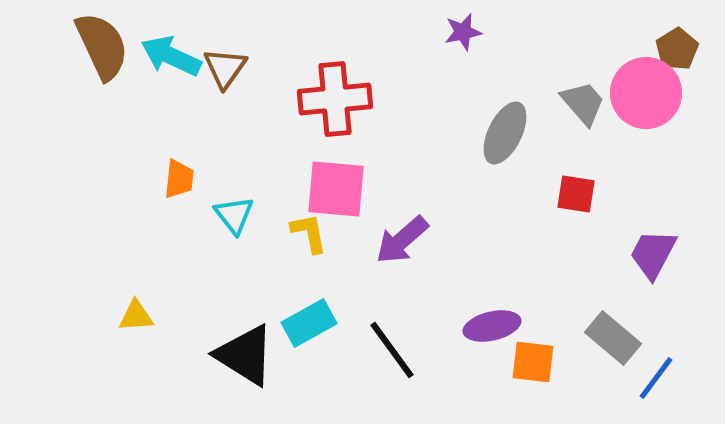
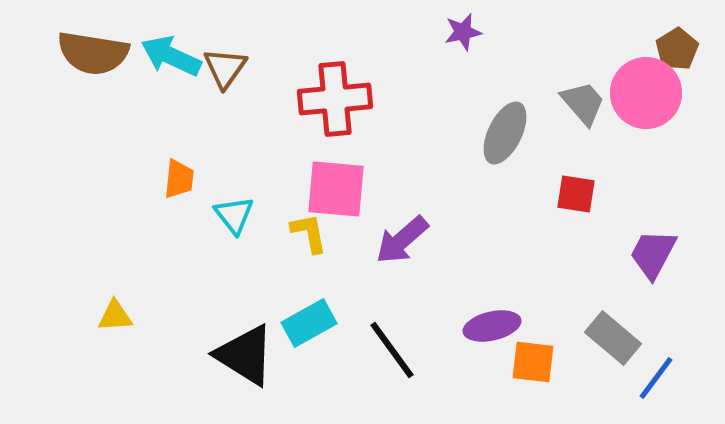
brown semicircle: moved 9 px left, 7 px down; rotated 124 degrees clockwise
yellow triangle: moved 21 px left
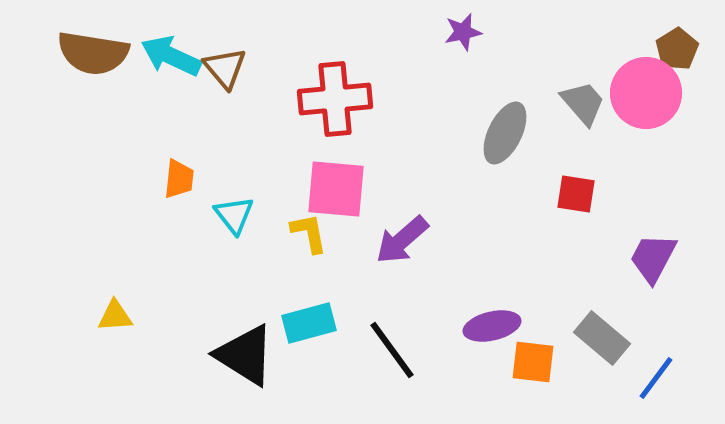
brown triangle: rotated 15 degrees counterclockwise
purple trapezoid: moved 4 px down
cyan rectangle: rotated 14 degrees clockwise
gray rectangle: moved 11 px left
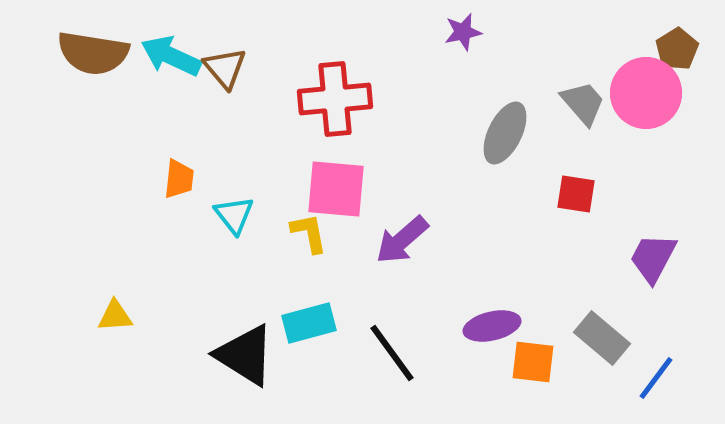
black line: moved 3 px down
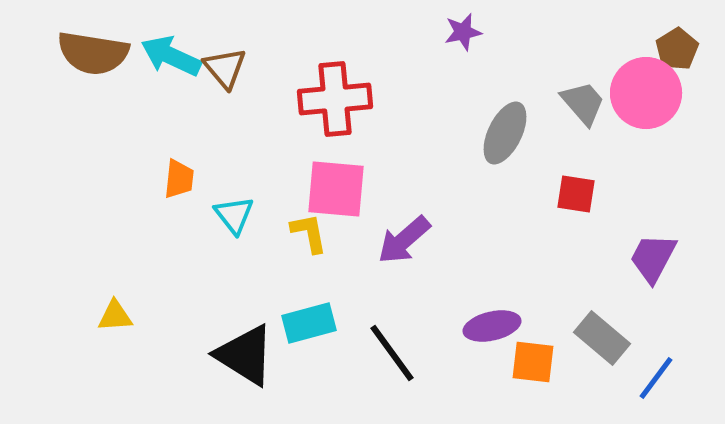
purple arrow: moved 2 px right
